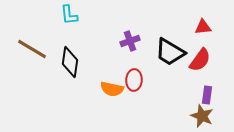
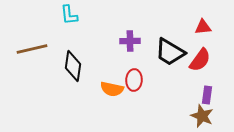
purple cross: rotated 18 degrees clockwise
brown line: rotated 44 degrees counterclockwise
black diamond: moved 3 px right, 4 px down
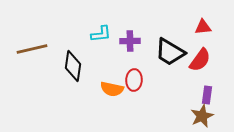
cyan L-shape: moved 32 px right, 19 px down; rotated 90 degrees counterclockwise
brown star: rotated 25 degrees clockwise
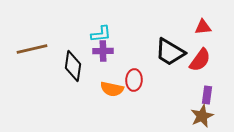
purple cross: moved 27 px left, 10 px down
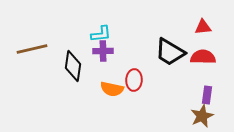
red semicircle: moved 3 px right, 3 px up; rotated 125 degrees counterclockwise
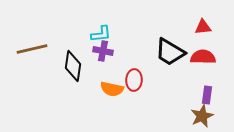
purple cross: rotated 12 degrees clockwise
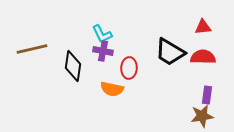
cyan L-shape: moved 1 px right; rotated 70 degrees clockwise
red ellipse: moved 5 px left, 12 px up
brown star: rotated 15 degrees clockwise
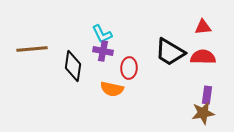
brown line: rotated 8 degrees clockwise
brown star: moved 1 px right, 3 px up
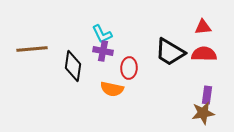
red semicircle: moved 1 px right, 3 px up
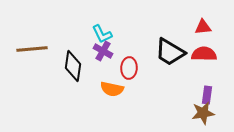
purple cross: rotated 18 degrees clockwise
